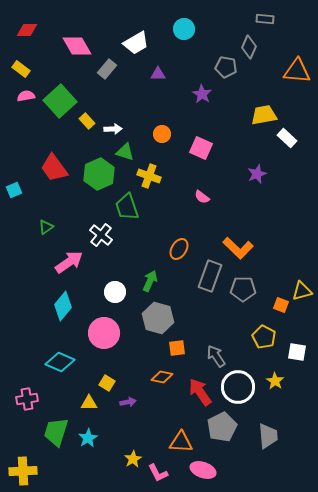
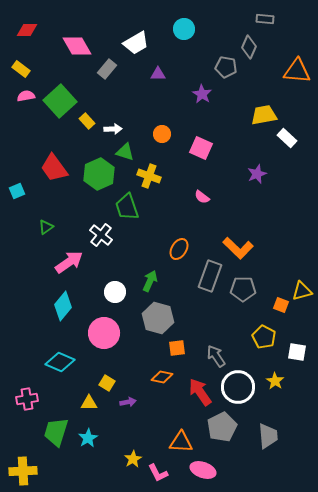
cyan square at (14, 190): moved 3 px right, 1 px down
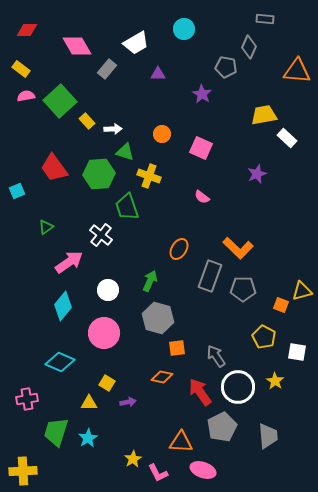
green hexagon at (99, 174): rotated 20 degrees clockwise
white circle at (115, 292): moved 7 px left, 2 px up
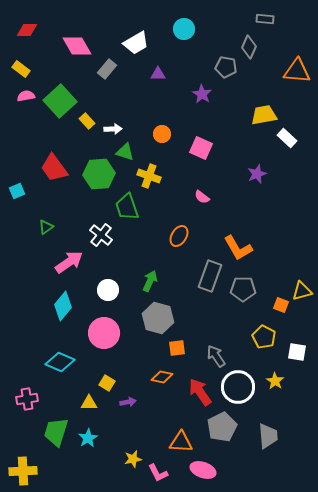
orange L-shape at (238, 248): rotated 16 degrees clockwise
orange ellipse at (179, 249): moved 13 px up
yellow star at (133, 459): rotated 18 degrees clockwise
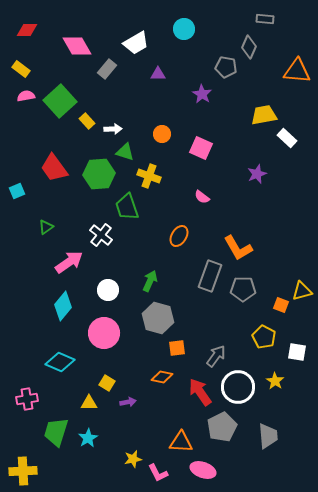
gray arrow at (216, 356): rotated 70 degrees clockwise
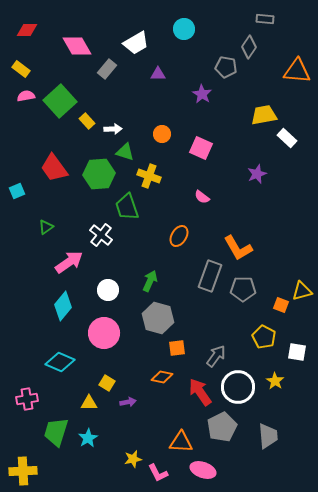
gray diamond at (249, 47): rotated 10 degrees clockwise
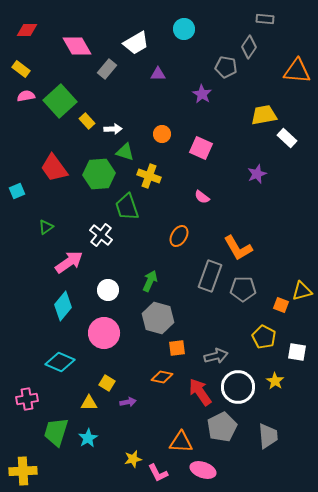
gray arrow at (216, 356): rotated 40 degrees clockwise
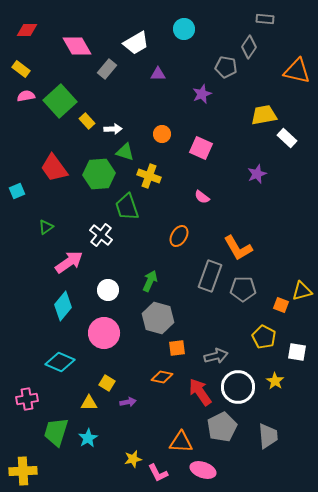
orange triangle at (297, 71): rotated 8 degrees clockwise
purple star at (202, 94): rotated 18 degrees clockwise
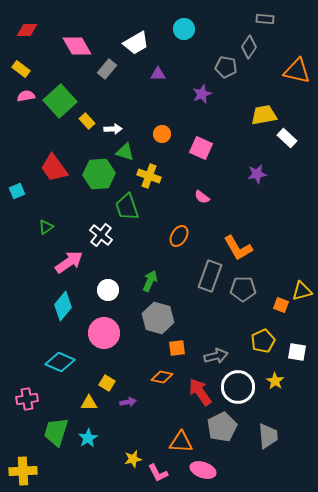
purple star at (257, 174): rotated 12 degrees clockwise
yellow pentagon at (264, 337): moved 1 px left, 4 px down; rotated 20 degrees clockwise
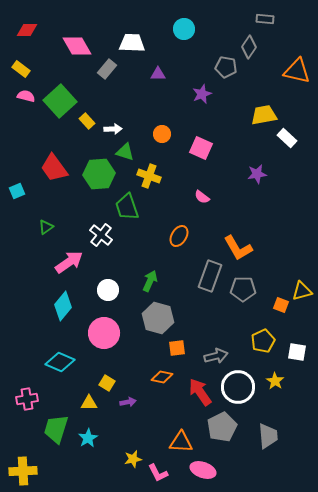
white trapezoid at (136, 43): moved 4 px left; rotated 148 degrees counterclockwise
pink semicircle at (26, 96): rotated 24 degrees clockwise
green trapezoid at (56, 432): moved 3 px up
